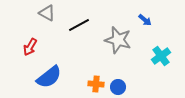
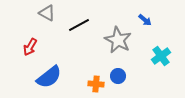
gray star: rotated 12 degrees clockwise
blue circle: moved 11 px up
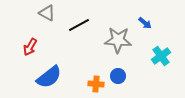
blue arrow: moved 3 px down
gray star: rotated 24 degrees counterclockwise
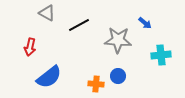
red arrow: rotated 18 degrees counterclockwise
cyan cross: moved 1 px up; rotated 30 degrees clockwise
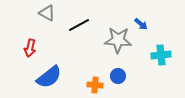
blue arrow: moved 4 px left, 1 px down
red arrow: moved 1 px down
orange cross: moved 1 px left, 1 px down
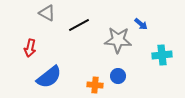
cyan cross: moved 1 px right
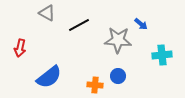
red arrow: moved 10 px left
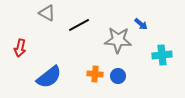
orange cross: moved 11 px up
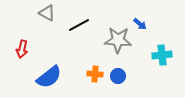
blue arrow: moved 1 px left
red arrow: moved 2 px right, 1 px down
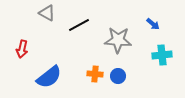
blue arrow: moved 13 px right
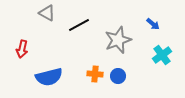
gray star: rotated 24 degrees counterclockwise
cyan cross: rotated 30 degrees counterclockwise
blue semicircle: rotated 24 degrees clockwise
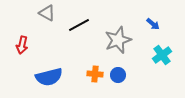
red arrow: moved 4 px up
blue circle: moved 1 px up
